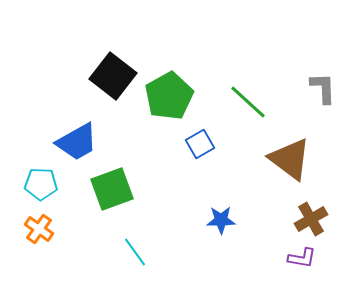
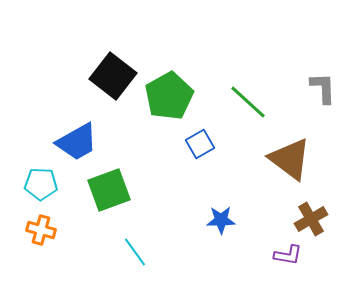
green square: moved 3 px left, 1 px down
orange cross: moved 2 px right, 1 px down; rotated 20 degrees counterclockwise
purple L-shape: moved 14 px left, 3 px up
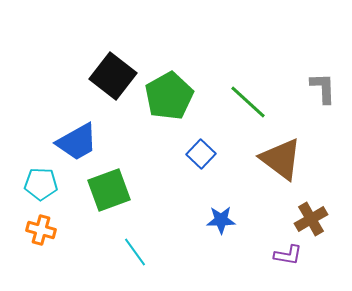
blue square: moved 1 px right, 10 px down; rotated 16 degrees counterclockwise
brown triangle: moved 9 px left
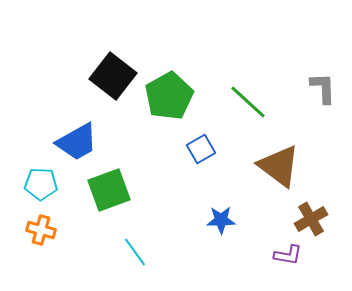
blue square: moved 5 px up; rotated 16 degrees clockwise
brown triangle: moved 2 px left, 7 px down
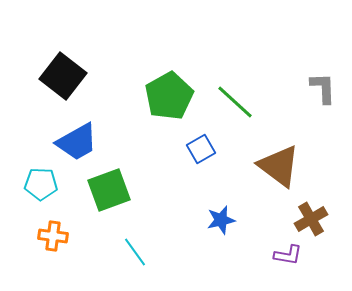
black square: moved 50 px left
green line: moved 13 px left
blue star: rotated 12 degrees counterclockwise
orange cross: moved 12 px right, 6 px down; rotated 8 degrees counterclockwise
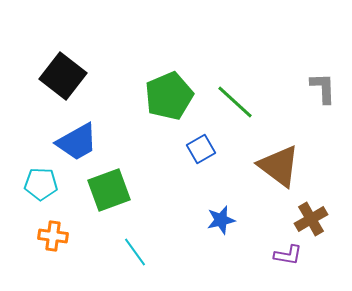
green pentagon: rotated 6 degrees clockwise
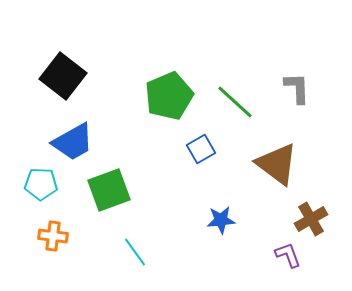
gray L-shape: moved 26 px left
blue trapezoid: moved 4 px left
brown triangle: moved 2 px left, 2 px up
blue star: rotated 8 degrees clockwise
purple L-shape: rotated 120 degrees counterclockwise
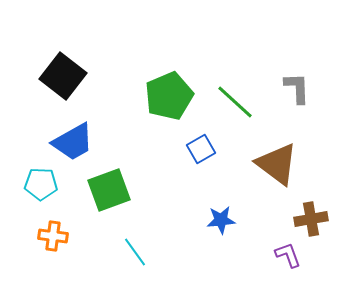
brown cross: rotated 20 degrees clockwise
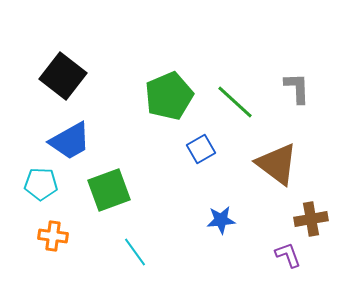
blue trapezoid: moved 3 px left, 1 px up
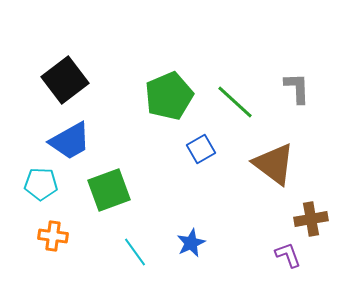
black square: moved 2 px right, 4 px down; rotated 15 degrees clockwise
brown triangle: moved 3 px left
blue star: moved 30 px left, 23 px down; rotated 20 degrees counterclockwise
